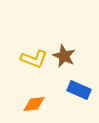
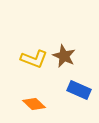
orange diamond: rotated 50 degrees clockwise
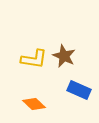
yellow L-shape: rotated 12 degrees counterclockwise
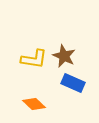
blue rectangle: moved 6 px left, 7 px up
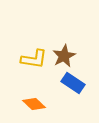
brown star: rotated 20 degrees clockwise
blue rectangle: rotated 10 degrees clockwise
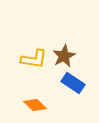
orange diamond: moved 1 px right, 1 px down
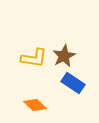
yellow L-shape: moved 1 px up
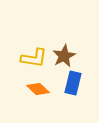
blue rectangle: rotated 70 degrees clockwise
orange diamond: moved 3 px right, 16 px up
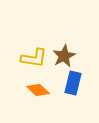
orange diamond: moved 1 px down
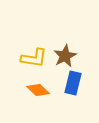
brown star: moved 1 px right
